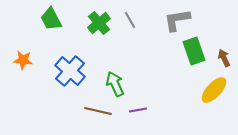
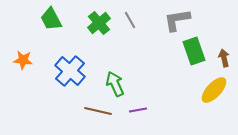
brown arrow: rotated 12 degrees clockwise
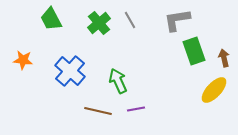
green arrow: moved 3 px right, 3 px up
purple line: moved 2 px left, 1 px up
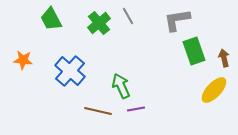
gray line: moved 2 px left, 4 px up
green arrow: moved 3 px right, 5 px down
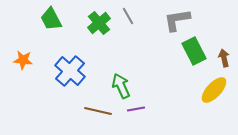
green rectangle: rotated 8 degrees counterclockwise
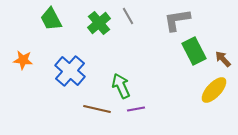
brown arrow: moved 1 px left, 1 px down; rotated 30 degrees counterclockwise
brown line: moved 1 px left, 2 px up
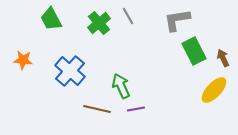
brown arrow: moved 1 px up; rotated 18 degrees clockwise
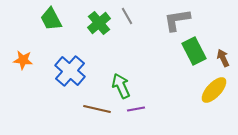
gray line: moved 1 px left
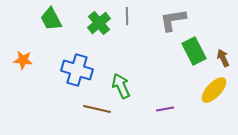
gray line: rotated 30 degrees clockwise
gray L-shape: moved 4 px left
blue cross: moved 7 px right, 1 px up; rotated 24 degrees counterclockwise
purple line: moved 29 px right
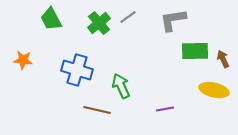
gray line: moved 1 px right, 1 px down; rotated 54 degrees clockwise
green rectangle: moved 1 px right; rotated 64 degrees counterclockwise
brown arrow: moved 1 px down
yellow ellipse: rotated 60 degrees clockwise
brown line: moved 1 px down
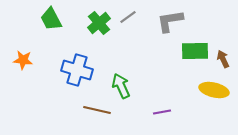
gray L-shape: moved 3 px left, 1 px down
purple line: moved 3 px left, 3 px down
